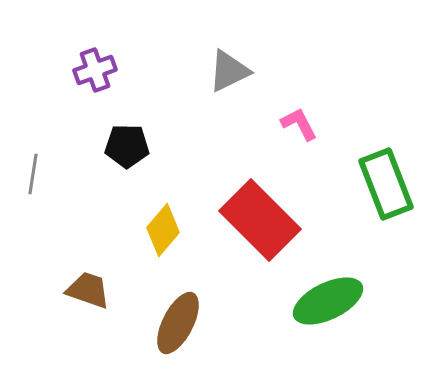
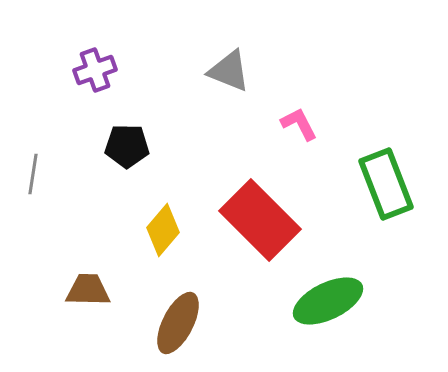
gray triangle: rotated 48 degrees clockwise
brown trapezoid: rotated 18 degrees counterclockwise
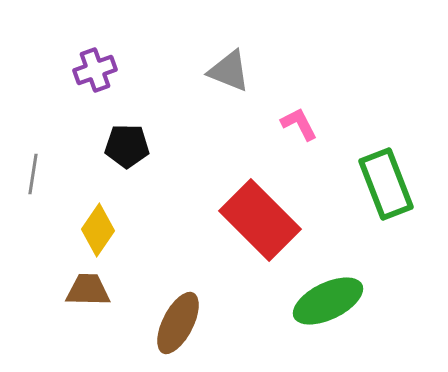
yellow diamond: moved 65 px left; rotated 6 degrees counterclockwise
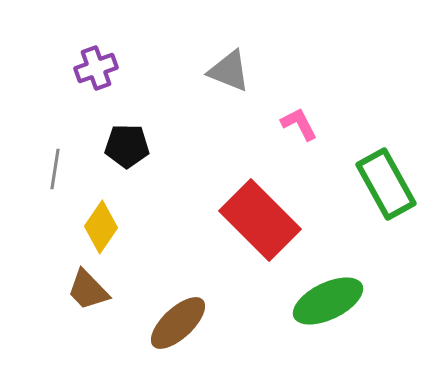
purple cross: moved 1 px right, 2 px up
gray line: moved 22 px right, 5 px up
green rectangle: rotated 8 degrees counterclockwise
yellow diamond: moved 3 px right, 3 px up
brown trapezoid: rotated 135 degrees counterclockwise
brown ellipse: rotated 20 degrees clockwise
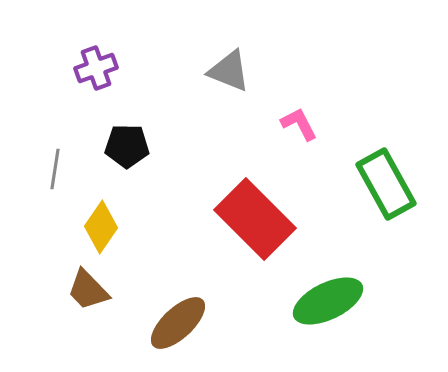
red rectangle: moved 5 px left, 1 px up
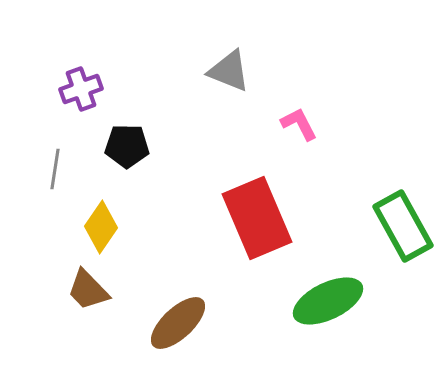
purple cross: moved 15 px left, 21 px down
green rectangle: moved 17 px right, 42 px down
red rectangle: moved 2 px right, 1 px up; rotated 22 degrees clockwise
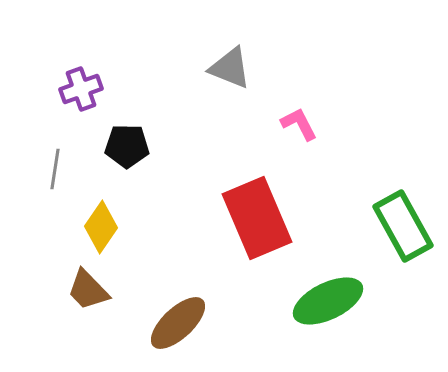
gray triangle: moved 1 px right, 3 px up
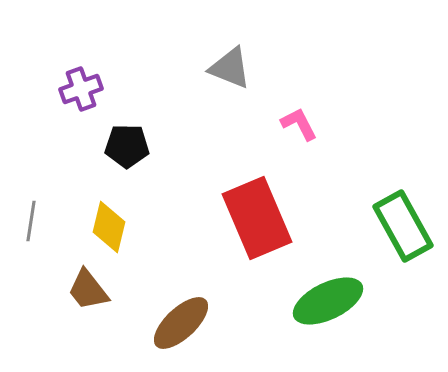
gray line: moved 24 px left, 52 px down
yellow diamond: moved 8 px right; rotated 21 degrees counterclockwise
brown trapezoid: rotated 6 degrees clockwise
brown ellipse: moved 3 px right
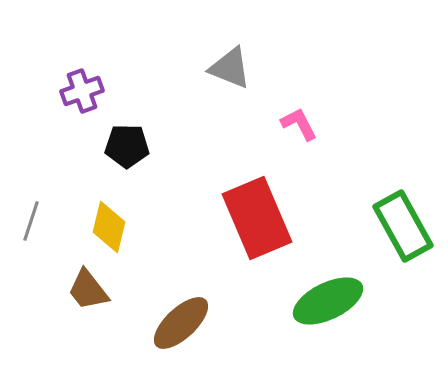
purple cross: moved 1 px right, 2 px down
gray line: rotated 9 degrees clockwise
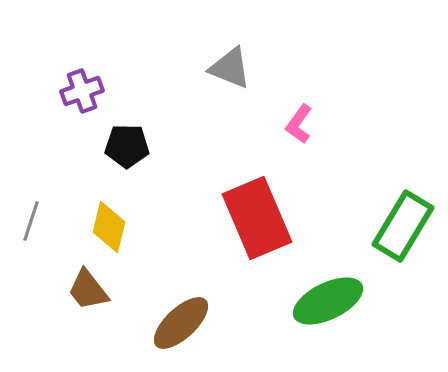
pink L-shape: rotated 117 degrees counterclockwise
green rectangle: rotated 60 degrees clockwise
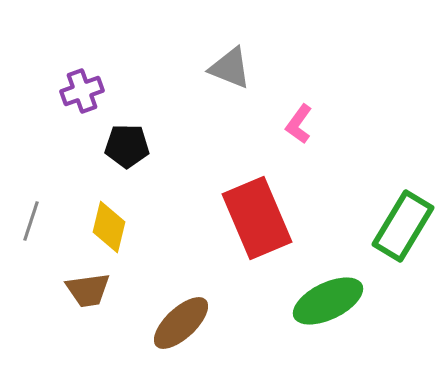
brown trapezoid: rotated 60 degrees counterclockwise
